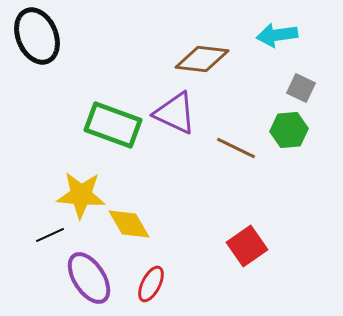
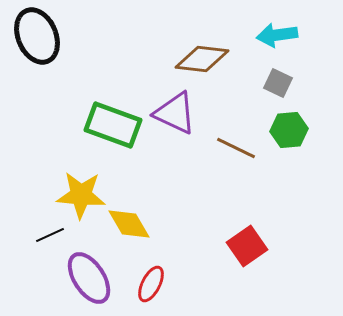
gray square: moved 23 px left, 5 px up
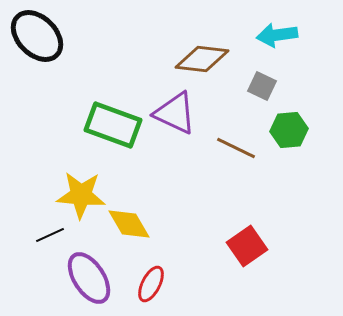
black ellipse: rotated 22 degrees counterclockwise
gray square: moved 16 px left, 3 px down
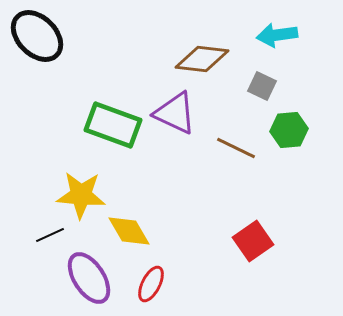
yellow diamond: moved 7 px down
red square: moved 6 px right, 5 px up
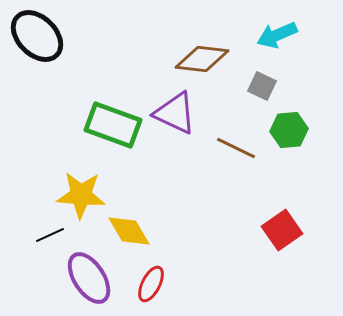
cyan arrow: rotated 15 degrees counterclockwise
red square: moved 29 px right, 11 px up
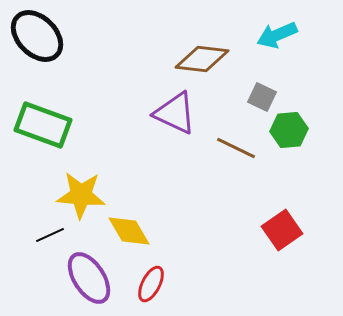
gray square: moved 11 px down
green rectangle: moved 70 px left
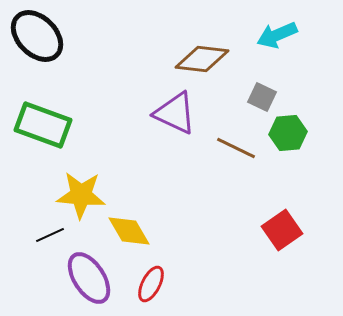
green hexagon: moved 1 px left, 3 px down
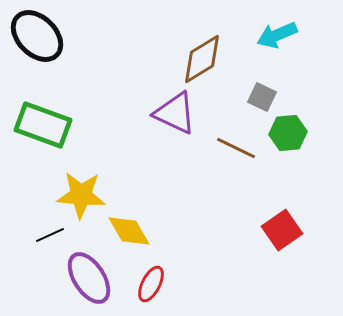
brown diamond: rotated 38 degrees counterclockwise
